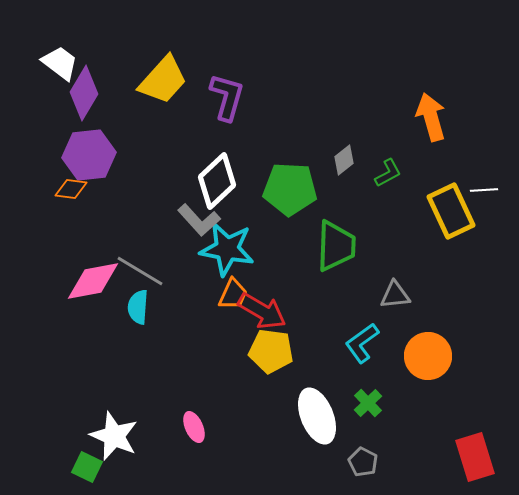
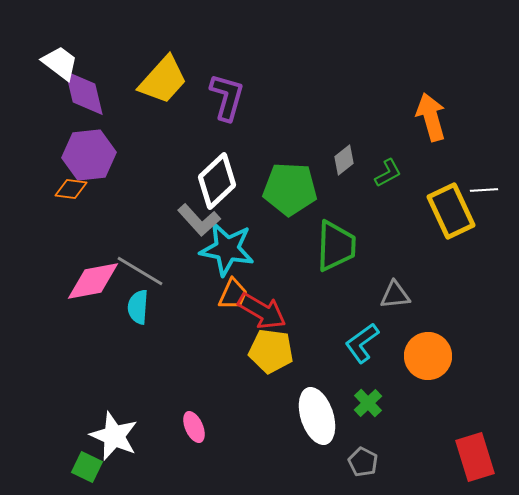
purple diamond: rotated 44 degrees counterclockwise
white ellipse: rotated 4 degrees clockwise
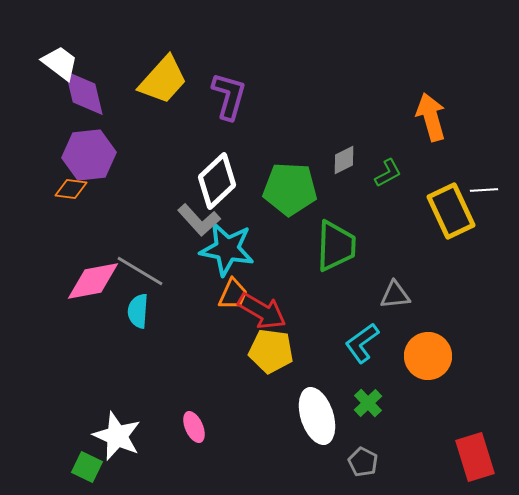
purple L-shape: moved 2 px right, 1 px up
gray diamond: rotated 12 degrees clockwise
cyan semicircle: moved 4 px down
white star: moved 3 px right
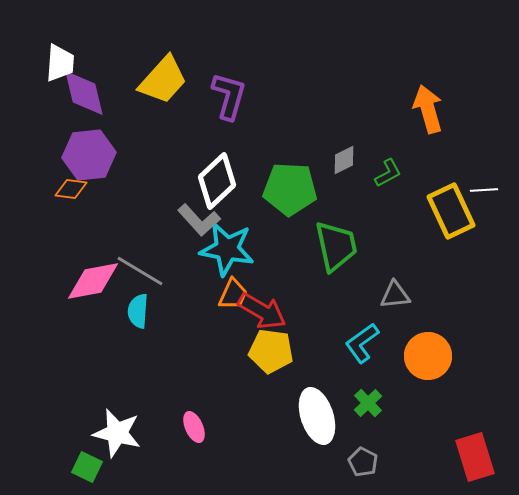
white trapezoid: rotated 57 degrees clockwise
orange arrow: moved 3 px left, 8 px up
green trapezoid: rotated 14 degrees counterclockwise
white star: moved 3 px up; rotated 9 degrees counterclockwise
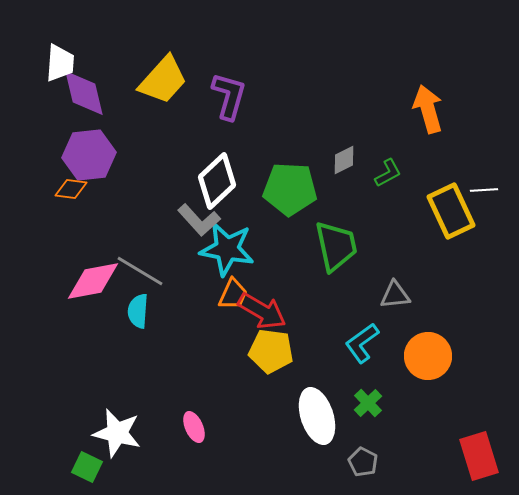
red rectangle: moved 4 px right, 1 px up
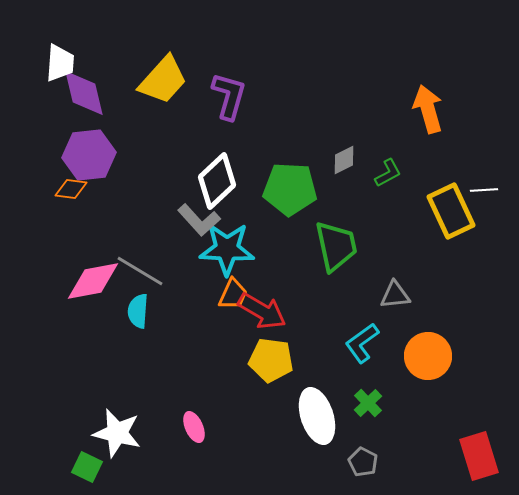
cyan star: rotated 8 degrees counterclockwise
yellow pentagon: moved 9 px down
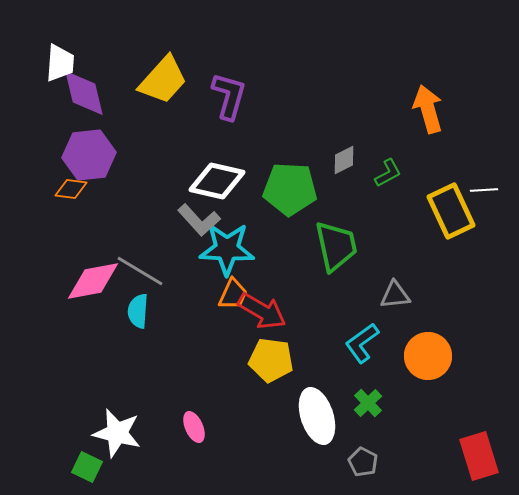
white diamond: rotated 56 degrees clockwise
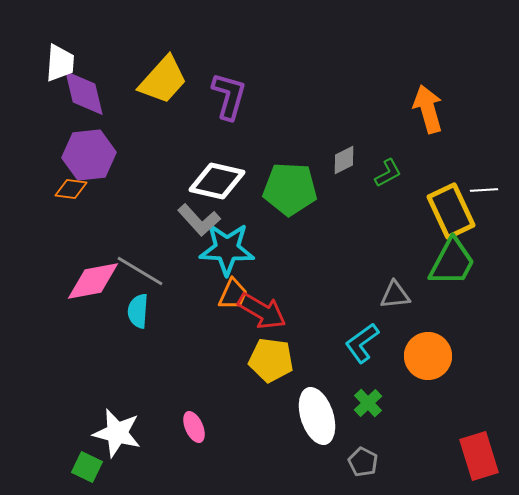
green trapezoid: moved 116 px right, 16 px down; rotated 40 degrees clockwise
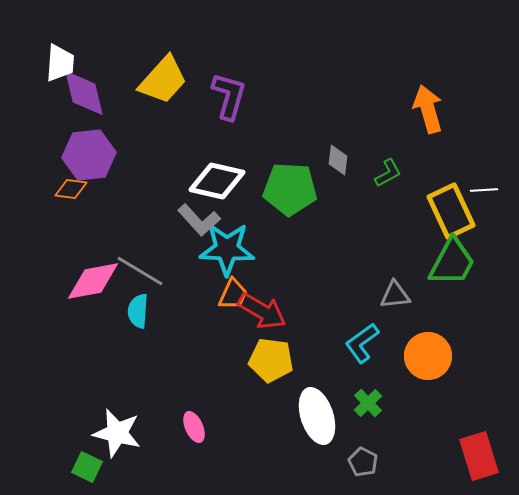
gray diamond: moved 6 px left; rotated 56 degrees counterclockwise
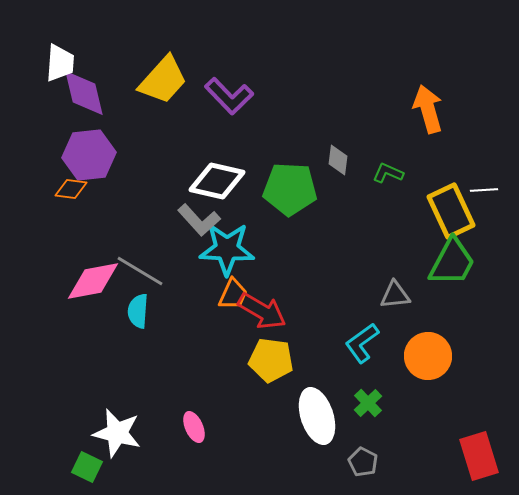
purple L-shape: rotated 120 degrees clockwise
green L-shape: rotated 128 degrees counterclockwise
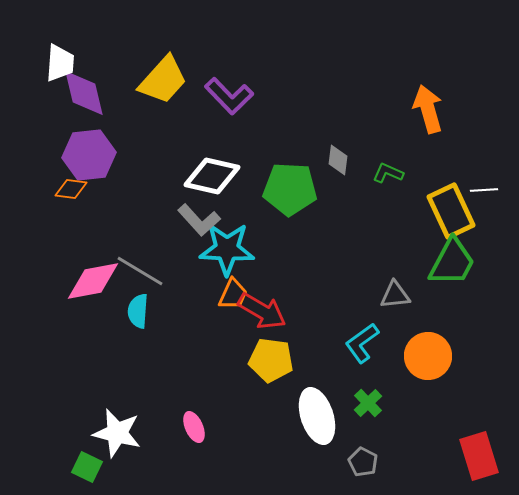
white diamond: moved 5 px left, 5 px up
